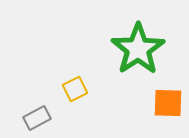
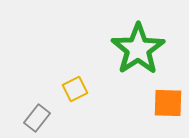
gray rectangle: rotated 24 degrees counterclockwise
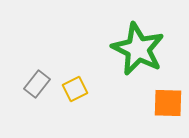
green star: rotated 12 degrees counterclockwise
gray rectangle: moved 34 px up
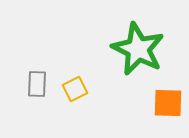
gray rectangle: rotated 36 degrees counterclockwise
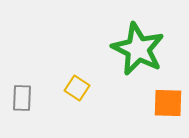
gray rectangle: moved 15 px left, 14 px down
yellow square: moved 2 px right, 1 px up; rotated 30 degrees counterclockwise
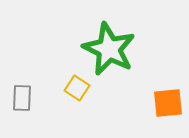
green star: moved 29 px left
orange square: rotated 8 degrees counterclockwise
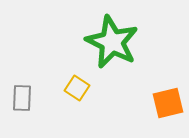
green star: moved 3 px right, 7 px up
orange square: rotated 8 degrees counterclockwise
